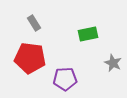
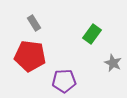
green rectangle: moved 4 px right; rotated 42 degrees counterclockwise
red pentagon: moved 2 px up
purple pentagon: moved 1 px left, 2 px down
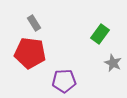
green rectangle: moved 8 px right
red pentagon: moved 3 px up
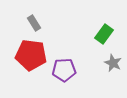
green rectangle: moved 4 px right
red pentagon: moved 1 px right, 2 px down
purple pentagon: moved 11 px up
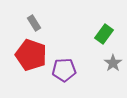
red pentagon: rotated 12 degrees clockwise
gray star: rotated 12 degrees clockwise
